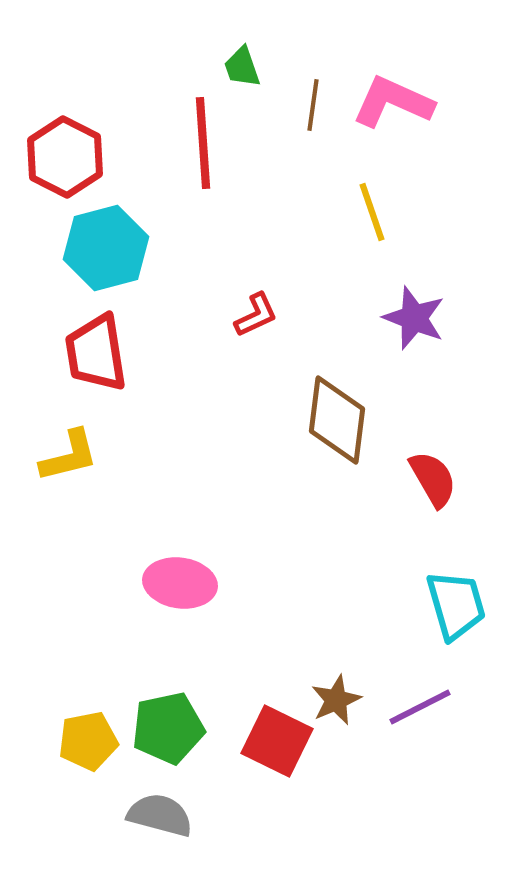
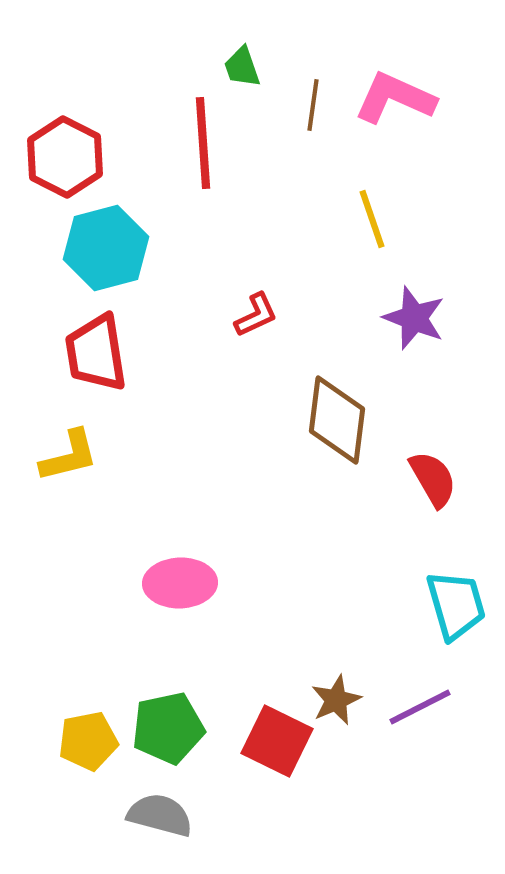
pink L-shape: moved 2 px right, 4 px up
yellow line: moved 7 px down
pink ellipse: rotated 10 degrees counterclockwise
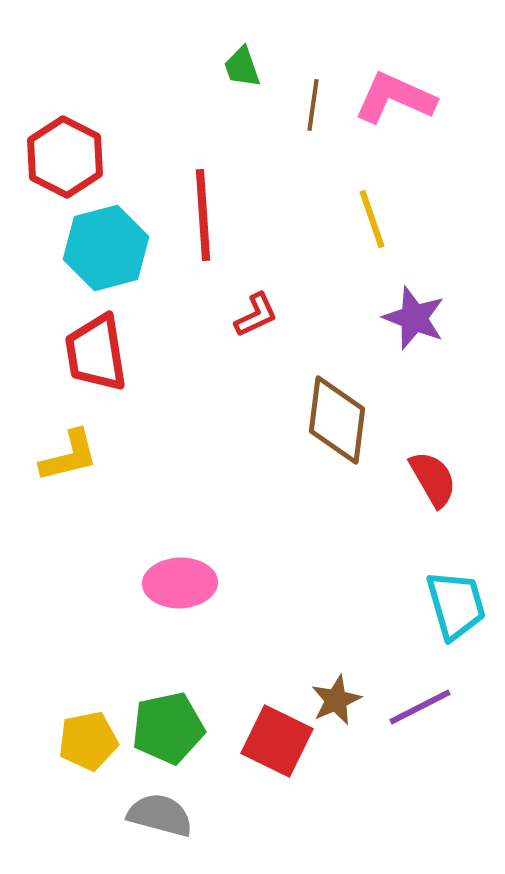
red line: moved 72 px down
